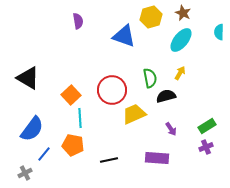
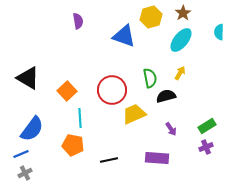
brown star: rotated 14 degrees clockwise
orange square: moved 4 px left, 4 px up
blue line: moved 23 px left; rotated 28 degrees clockwise
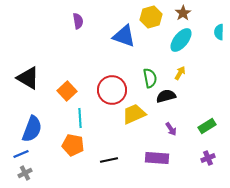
blue semicircle: rotated 16 degrees counterclockwise
purple cross: moved 2 px right, 11 px down
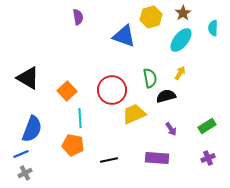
purple semicircle: moved 4 px up
cyan semicircle: moved 6 px left, 4 px up
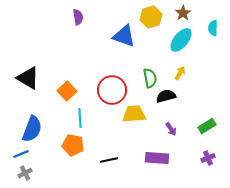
yellow trapezoid: rotated 20 degrees clockwise
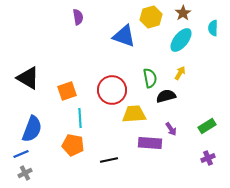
orange square: rotated 24 degrees clockwise
purple rectangle: moved 7 px left, 15 px up
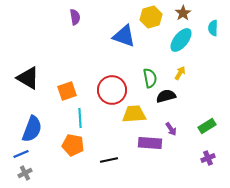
purple semicircle: moved 3 px left
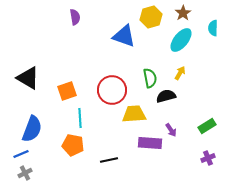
purple arrow: moved 1 px down
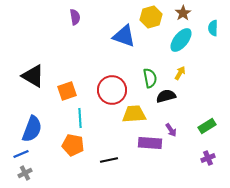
black triangle: moved 5 px right, 2 px up
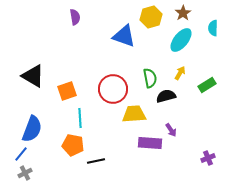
red circle: moved 1 px right, 1 px up
green rectangle: moved 41 px up
blue line: rotated 28 degrees counterclockwise
black line: moved 13 px left, 1 px down
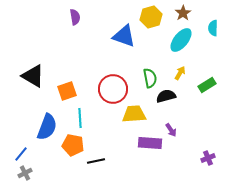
blue semicircle: moved 15 px right, 2 px up
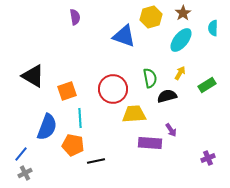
black semicircle: moved 1 px right
